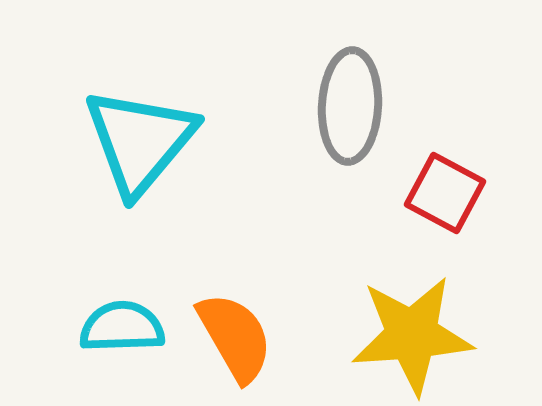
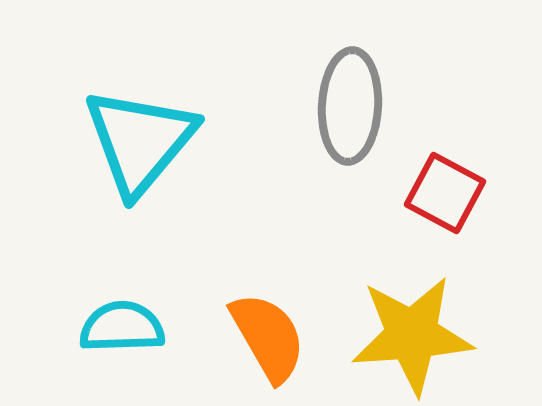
orange semicircle: moved 33 px right
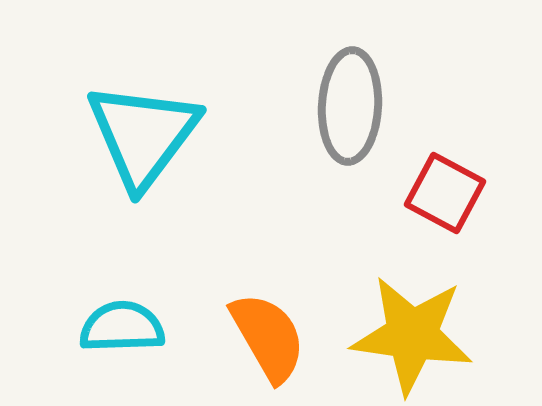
cyan triangle: moved 3 px right, 6 px up; rotated 3 degrees counterclockwise
yellow star: rotated 12 degrees clockwise
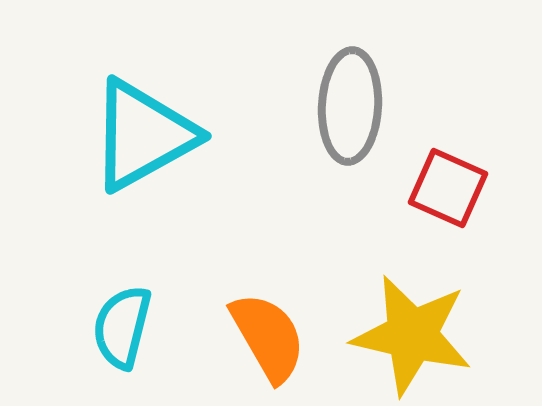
cyan triangle: rotated 24 degrees clockwise
red square: moved 3 px right, 5 px up; rotated 4 degrees counterclockwise
cyan semicircle: rotated 74 degrees counterclockwise
yellow star: rotated 5 degrees clockwise
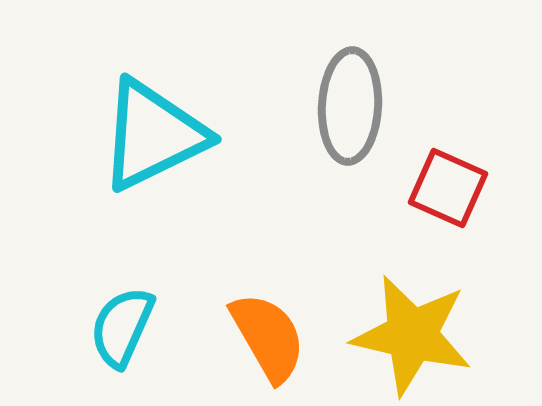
cyan triangle: moved 10 px right; rotated 3 degrees clockwise
cyan semicircle: rotated 10 degrees clockwise
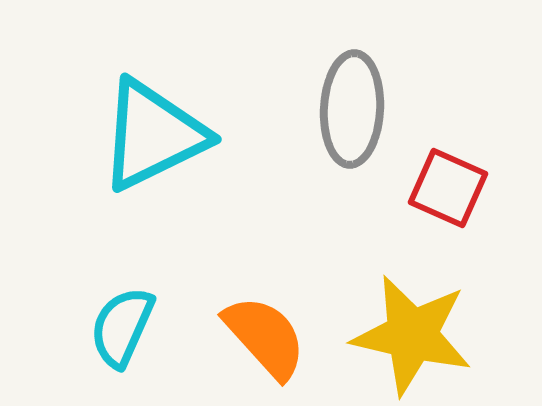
gray ellipse: moved 2 px right, 3 px down
orange semicircle: moved 3 px left; rotated 12 degrees counterclockwise
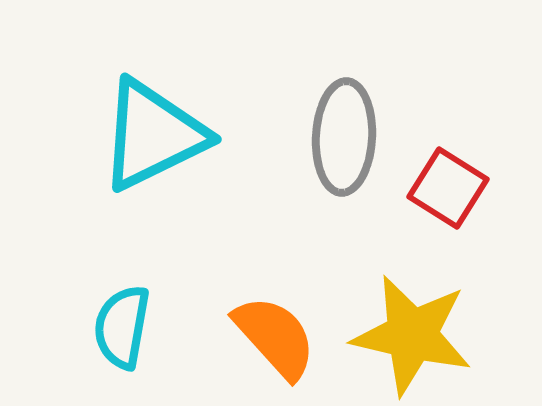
gray ellipse: moved 8 px left, 28 px down
red square: rotated 8 degrees clockwise
cyan semicircle: rotated 14 degrees counterclockwise
orange semicircle: moved 10 px right
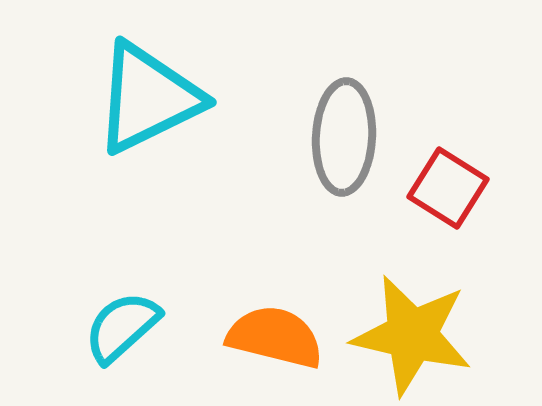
cyan triangle: moved 5 px left, 37 px up
cyan semicircle: rotated 38 degrees clockwise
orange semicircle: rotated 34 degrees counterclockwise
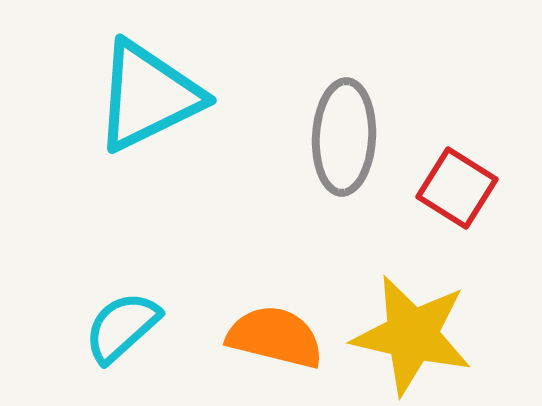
cyan triangle: moved 2 px up
red square: moved 9 px right
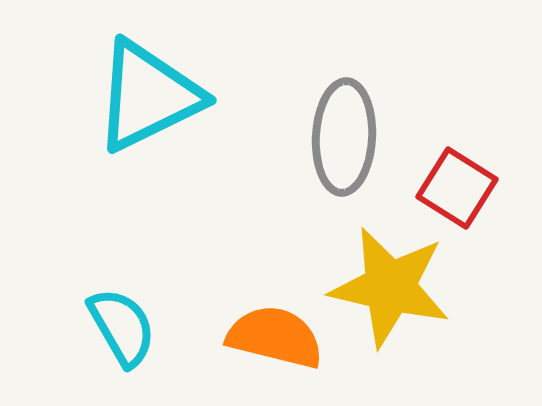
cyan semicircle: rotated 102 degrees clockwise
yellow star: moved 22 px left, 48 px up
